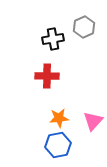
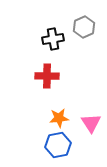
pink triangle: moved 2 px left, 2 px down; rotated 15 degrees counterclockwise
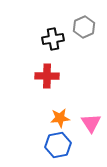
orange star: moved 1 px right
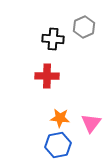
black cross: rotated 15 degrees clockwise
orange star: rotated 12 degrees clockwise
pink triangle: rotated 10 degrees clockwise
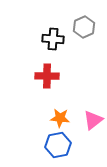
pink triangle: moved 2 px right, 3 px up; rotated 15 degrees clockwise
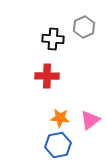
pink triangle: moved 3 px left
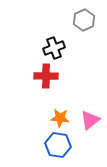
gray hexagon: moved 7 px up
black cross: moved 1 px right, 9 px down; rotated 25 degrees counterclockwise
red cross: moved 1 px left
blue hexagon: rotated 20 degrees clockwise
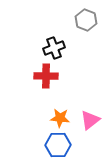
gray hexagon: moved 2 px right; rotated 15 degrees counterclockwise
blue hexagon: rotated 10 degrees counterclockwise
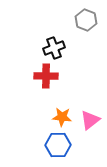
orange star: moved 2 px right, 1 px up
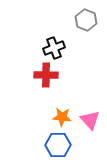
red cross: moved 1 px up
pink triangle: rotated 35 degrees counterclockwise
